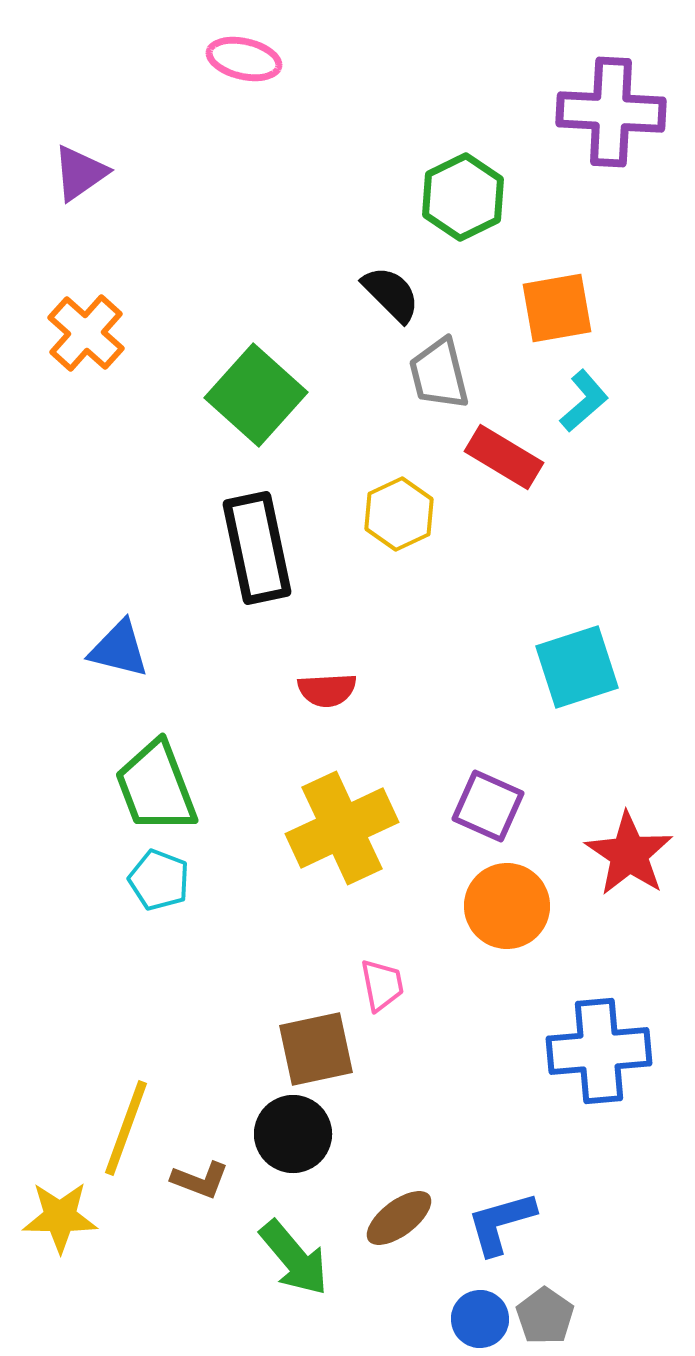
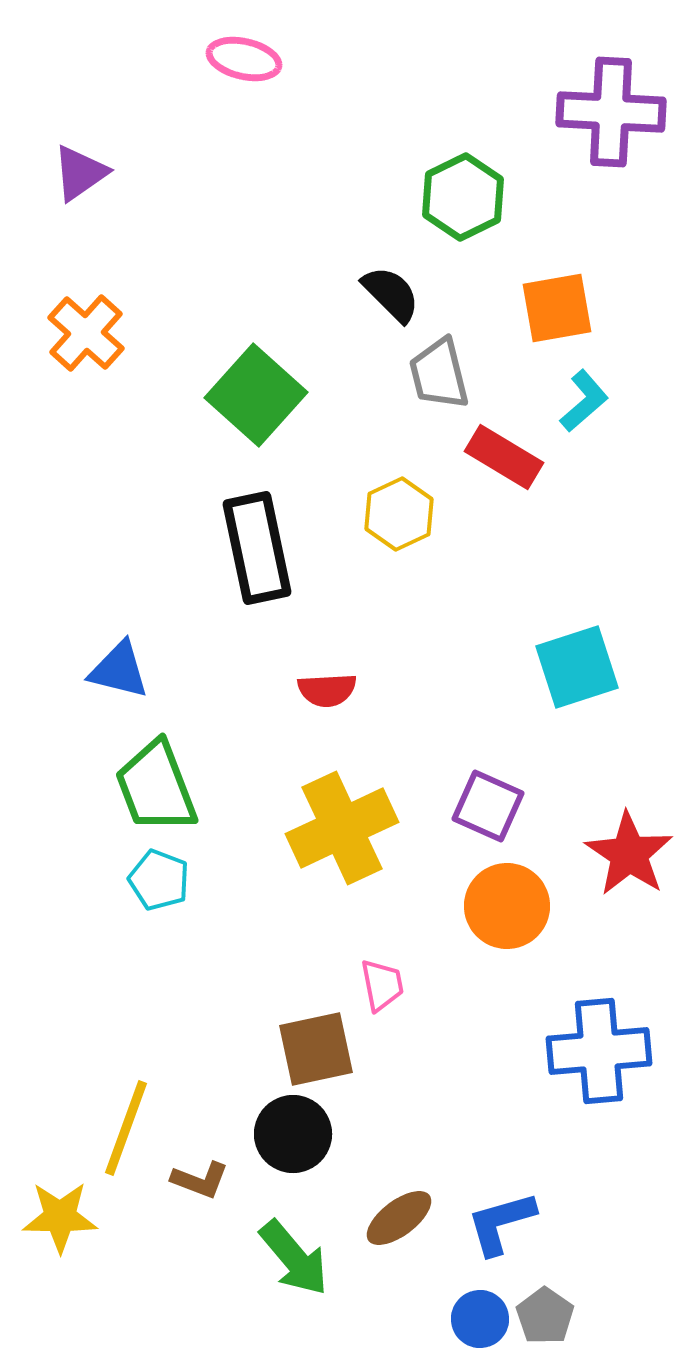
blue triangle: moved 21 px down
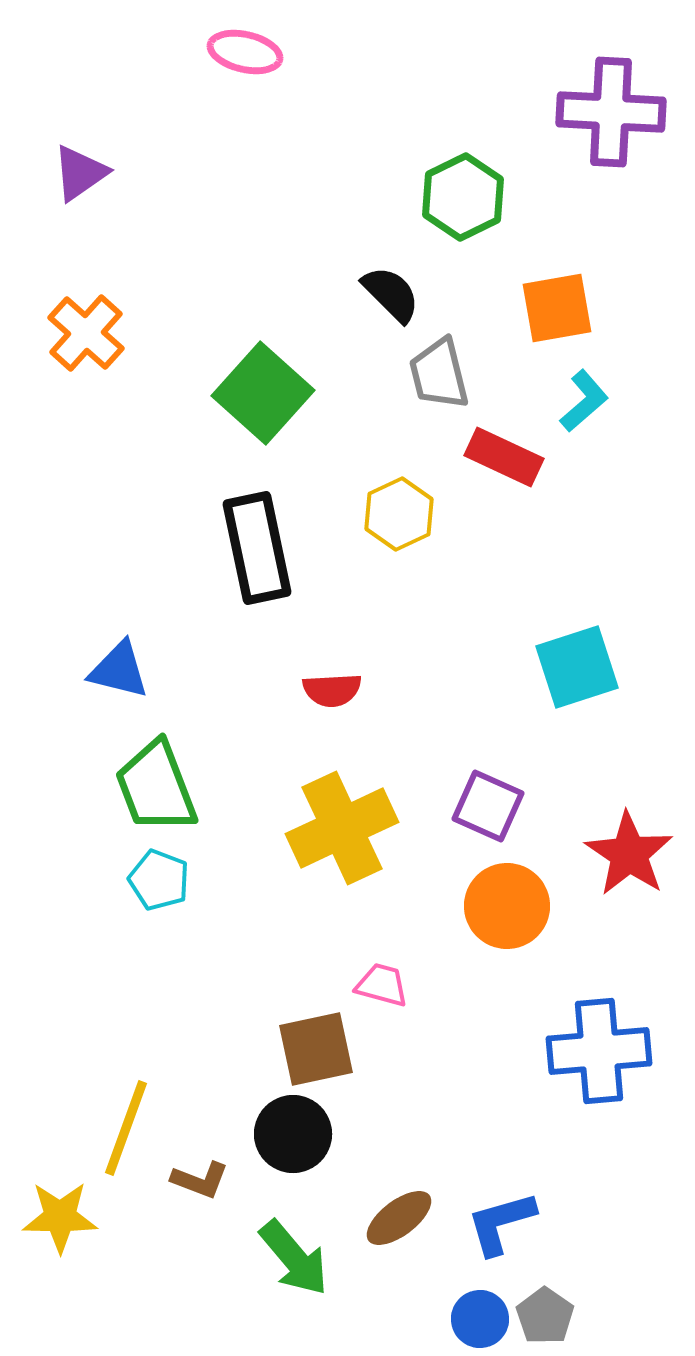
pink ellipse: moved 1 px right, 7 px up
green square: moved 7 px right, 2 px up
red rectangle: rotated 6 degrees counterclockwise
red semicircle: moved 5 px right
pink trapezoid: rotated 64 degrees counterclockwise
